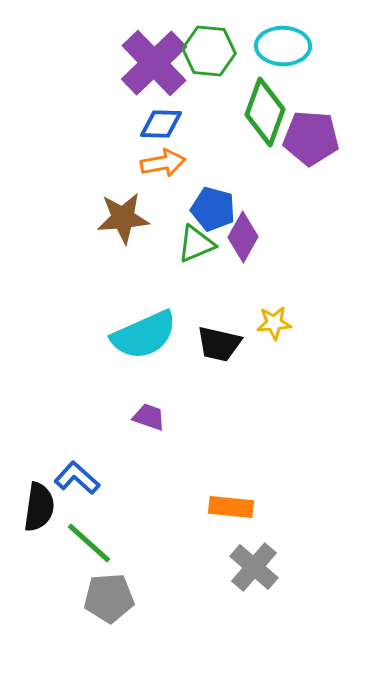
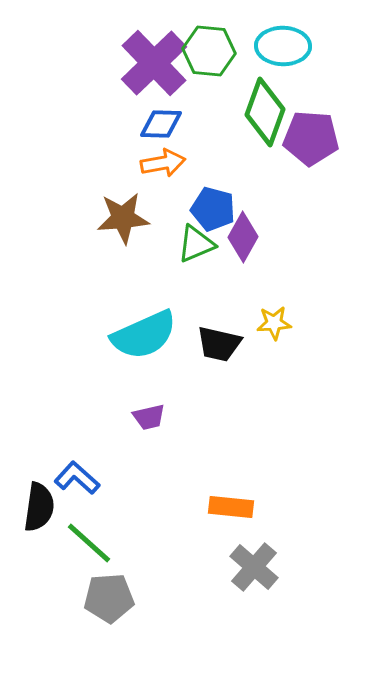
purple trapezoid: rotated 148 degrees clockwise
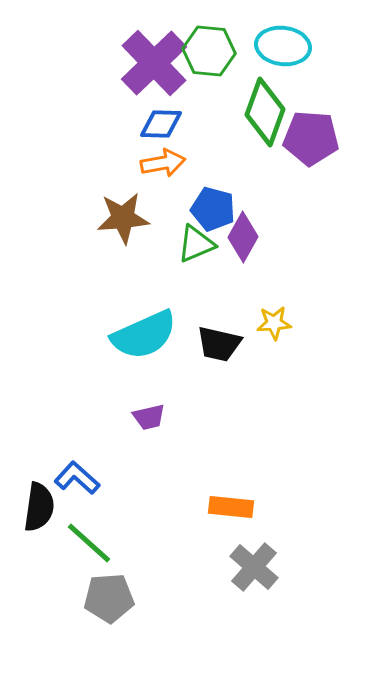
cyan ellipse: rotated 6 degrees clockwise
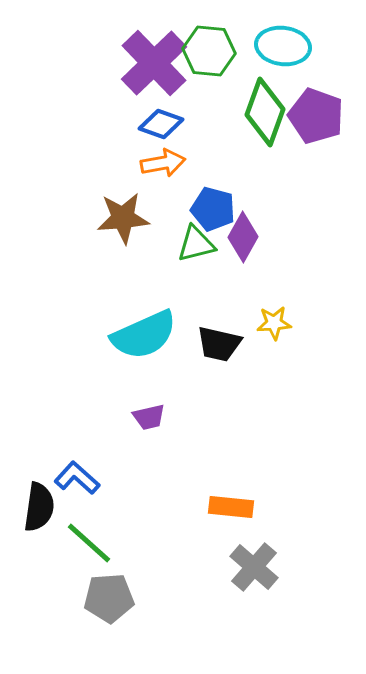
blue diamond: rotated 18 degrees clockwise
purple pentagon: moved 5 px right, 22 px up; rotated 16 degrees clockwise
green triangle: rotated 9 degrees clockwise
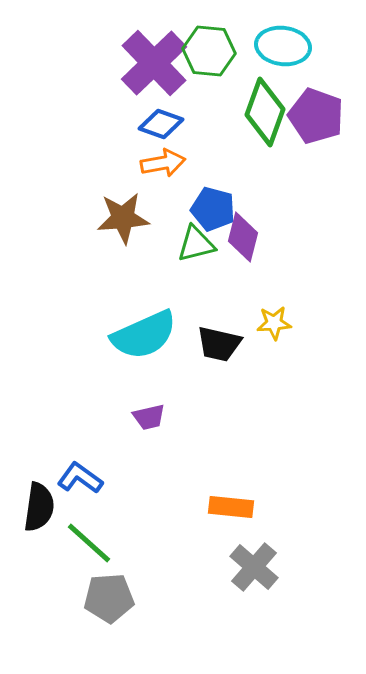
purple diamond: rotated 15 degrees counterclockwise
blue L-shape: moved 3 px right; rotated 6 degrees counterclockwise
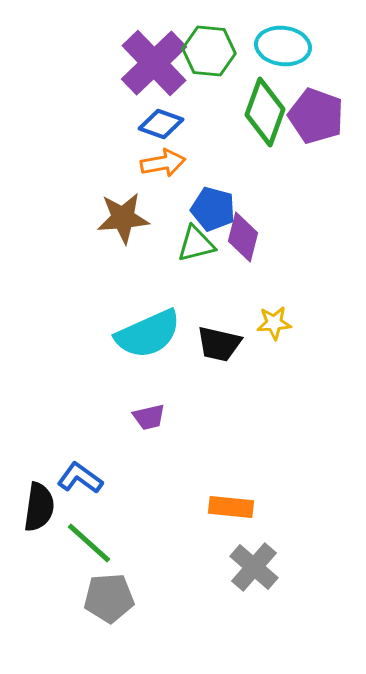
cyan semicircle: moved 4 px right, 1 px up
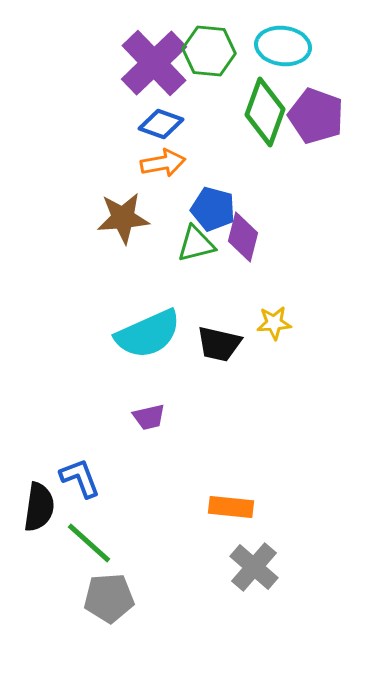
blue L-shape: rotated 33 degrees clockwise
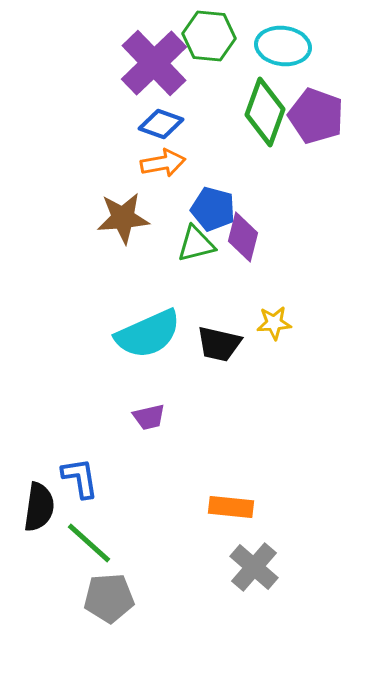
green hexagon: moved 15 px up
blue L-shape: rotated 12 degrees clockwise
